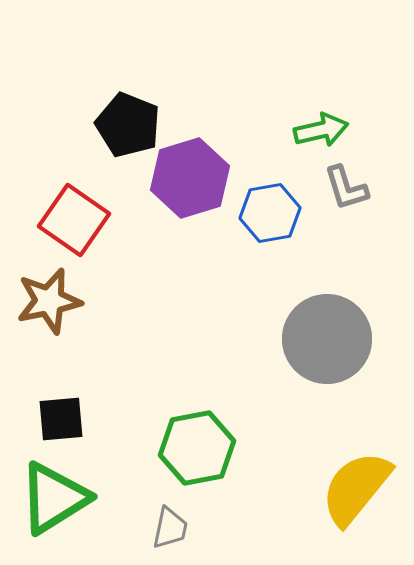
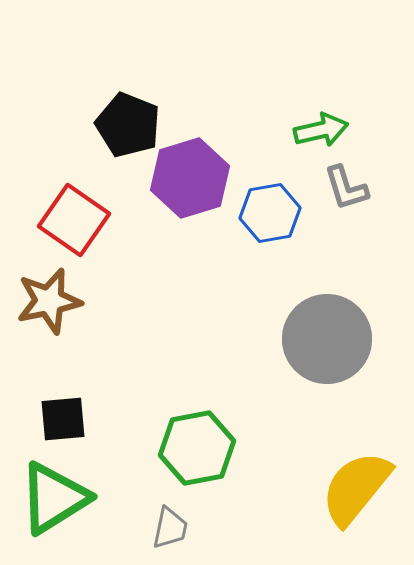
black square: moved 2 px right
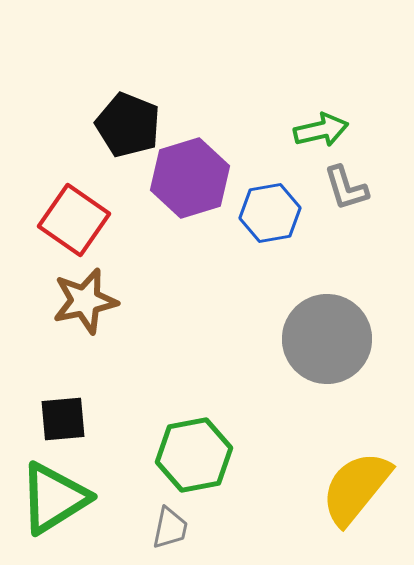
brown star: moved 36 px right
green hexagon: moved 3 px left, 7 px down
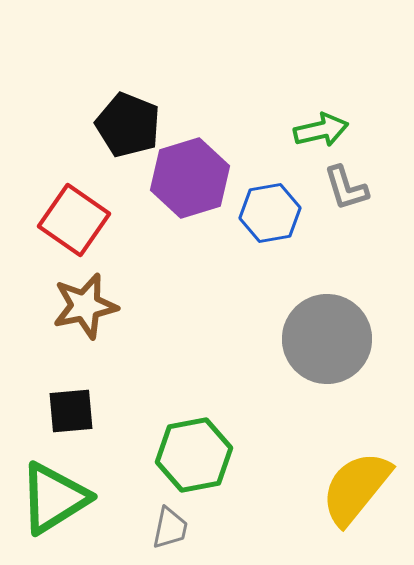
brown star: moved 5 px down
black square: moved 8 px right, 8 px up
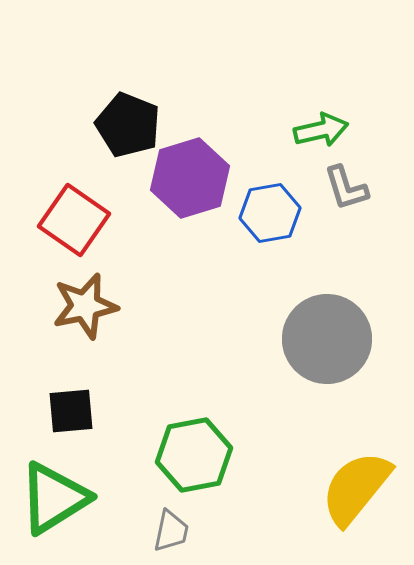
gray trapezoid: moved 1 px right, 3 px down
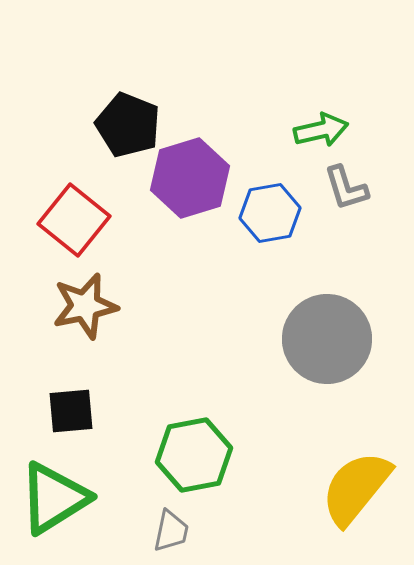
red square: rotated 4 degrees clockwise
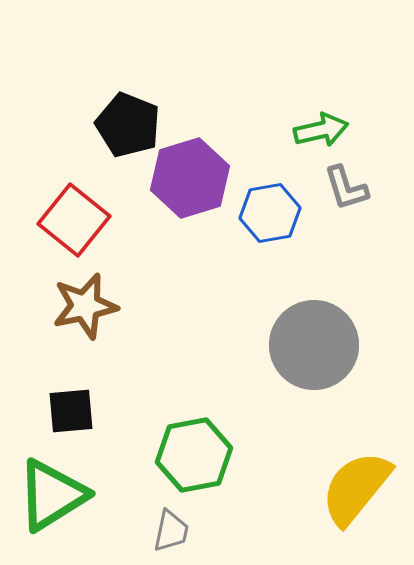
gray circle: moved 13 px left, 6 px down
green triangle: moved 2 px left, 3 px up
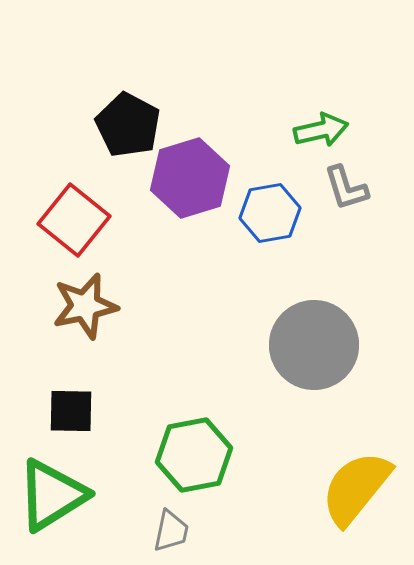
black pentagon: rotated 6 degrees clockwise
black square: rotated 6 degrees clockwise
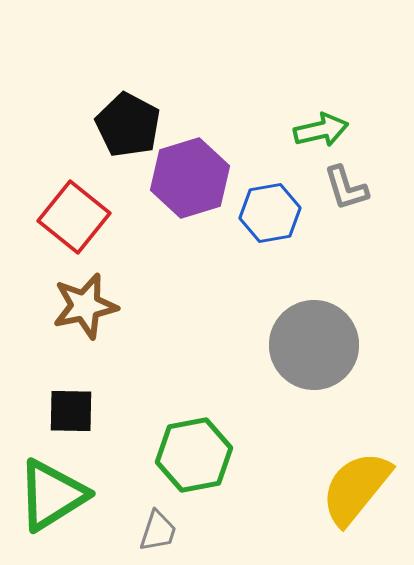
red square: moved 3 px up
gray trapezoid: moved 13 px left; rotated 6 degrees clockwise
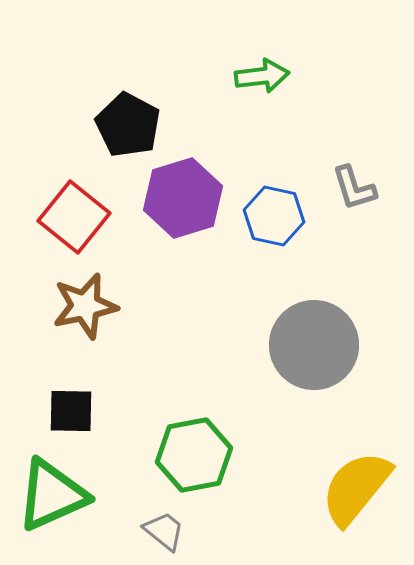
green arrow: moved 59 px left, 54 px up; rotated 6 degrees clockwise
purple hexagon: moved 7 px left, 20 px down
gray L-shape: moved 8 px right
blue hexagon: moved 4 px right, 3 px down; rotated 22 degrees clockwise
green triangle: rotated 8 degrees clockwise
gray trapezoid: moved 6 px right; rotated 69 degrees counterclockwise
